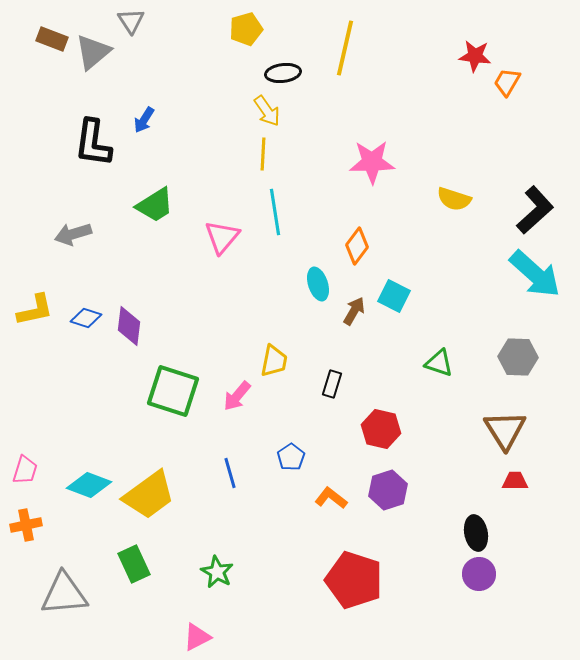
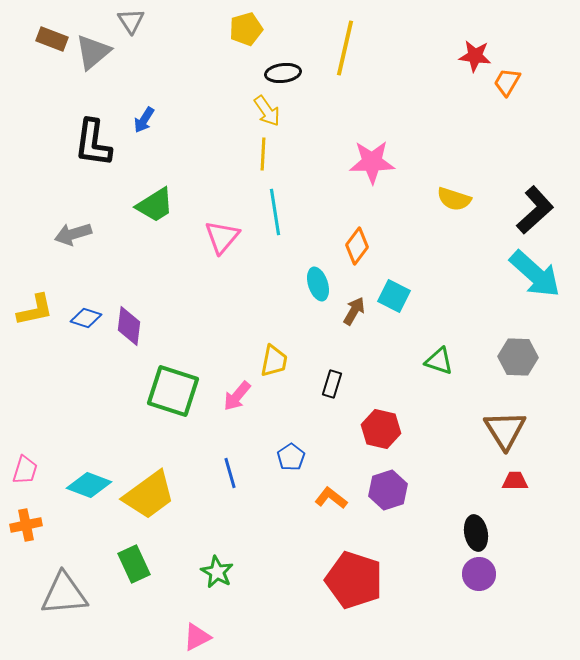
green triangle at (439, 363): moved 2 px up
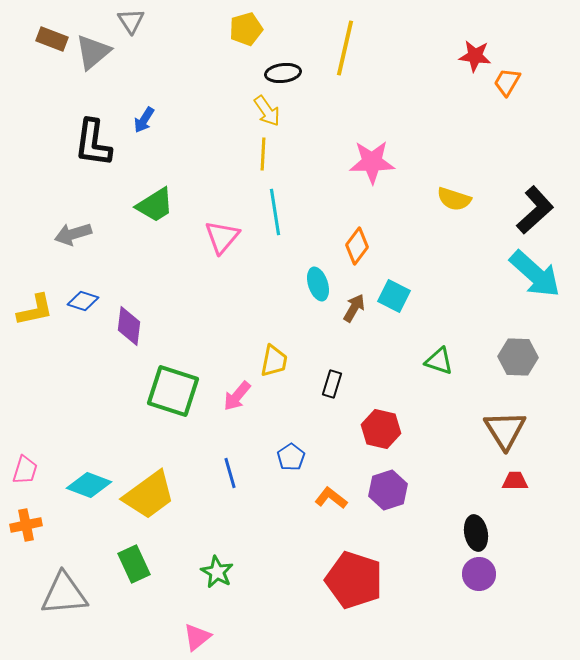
brown arrow at (354, 311): moved 3 px up
blue diamond at (86, 318): moved 3 px left, 17 px up
pink triangle at (197, 637): rotated 12 degrees counterclockwise
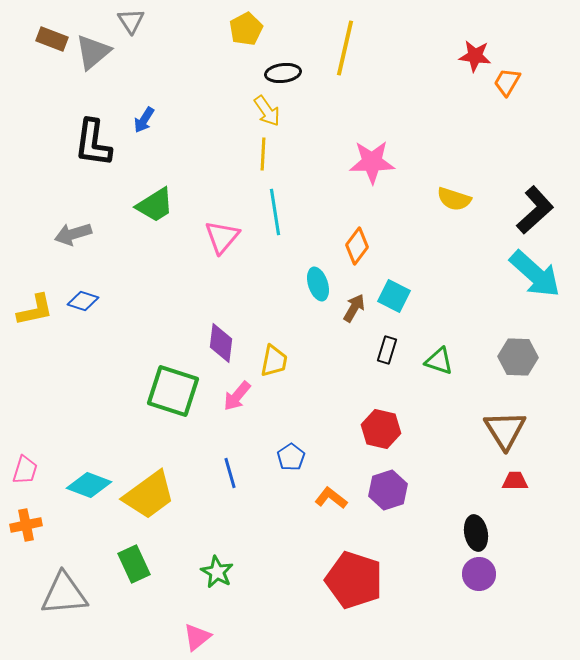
yellow pentagon at (246, 29): rotated 12 degrees counterclockwise
purple diamond at (129, 326): moved 92 px right, 17 px down
black rectangle at (332, 384): moved 55 px right, 34 px up
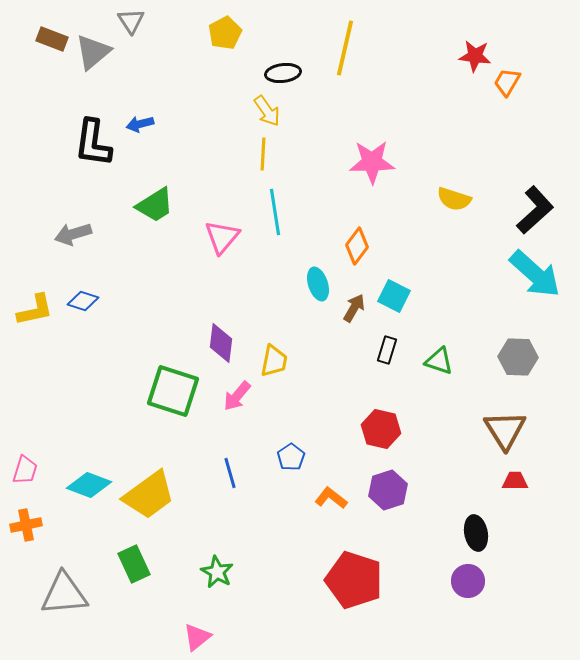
yellow pentagon at (246, 29): moved 21 px left, 4 px down
blue arrow at (144, 120): moved 4 px left, 4 px down; rotated 44 degrees clockwise
purple circle at (479, 574): moved 11 px left, 7 px down
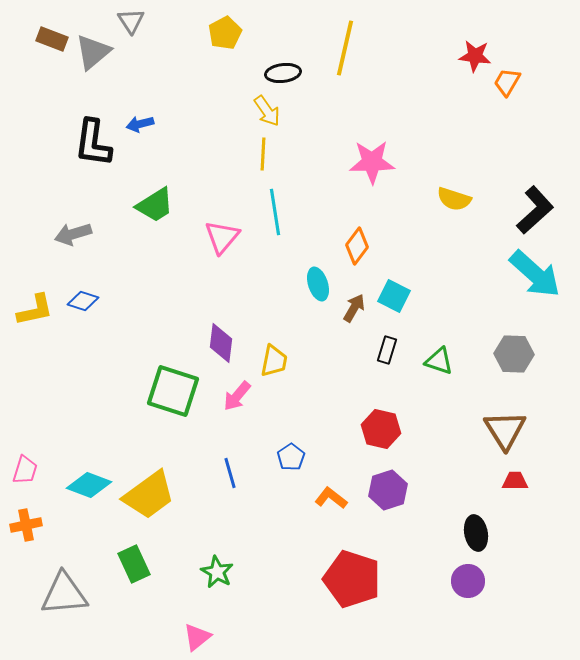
gray hexagon at (518, 357): moved 4 px left, 3 px up
red pentagon at (354, 580): moved 2 px left, 1 px up
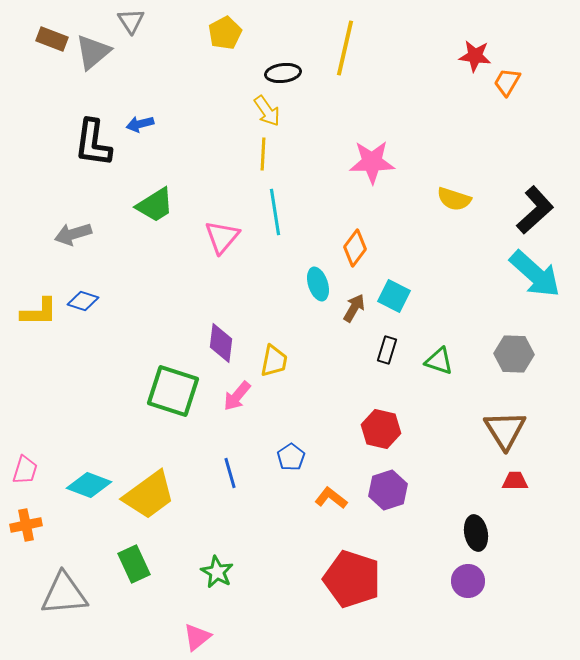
orange diamond at (357, 246): moved 2 px left, 2 px down
yellow L-shape at (35, 310): moved 4 px right, 2 px down; rotated 12 degrees clockwise
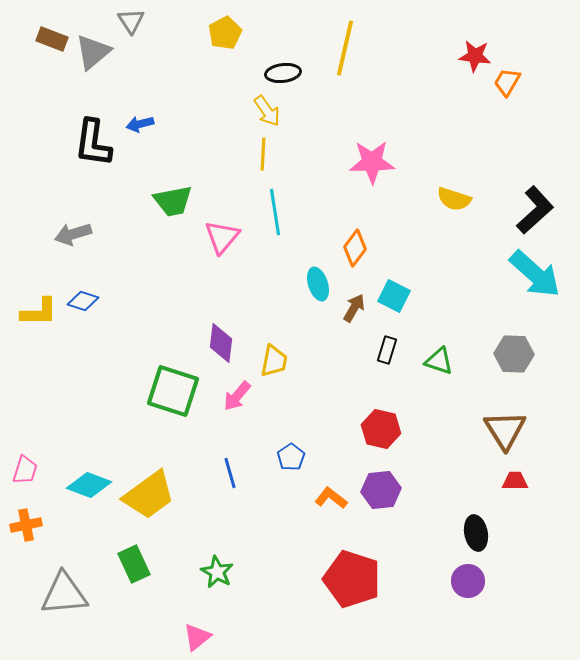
green trapezoid at (155, 205): moved 18 px right, 4 px up; rotated 21 degrees clockwise
purple hexagon at (388, 490): moved 7 px left; rotated 12 degrees clockwise
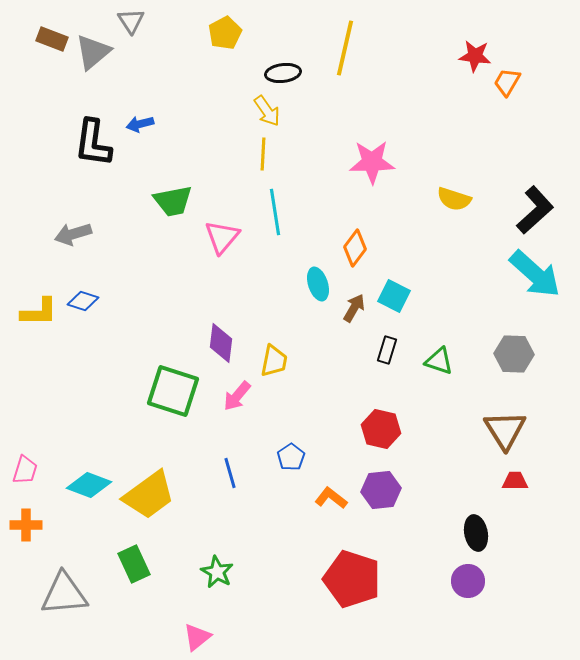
orange cross at (26, 525): rotated 12 degrees clockwise
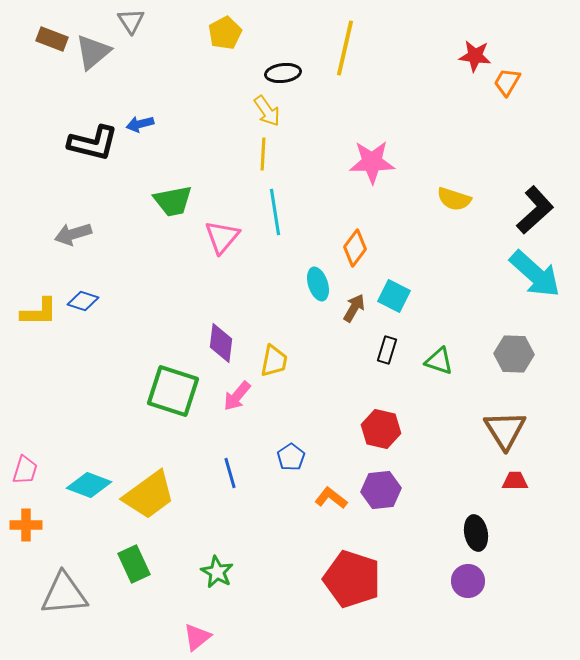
black L-shape at (93, 143): rotated 84 degrees counterclockwise
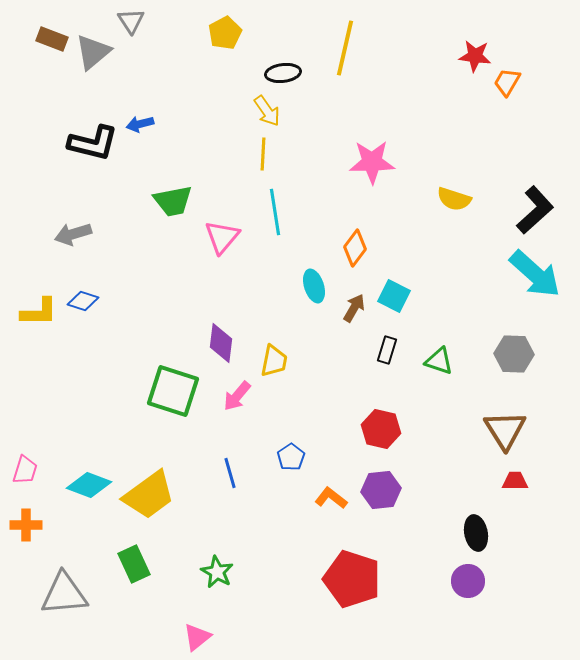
cyan ellipse at (318, 284): moved 4 px left, 2 px down
